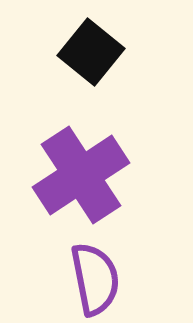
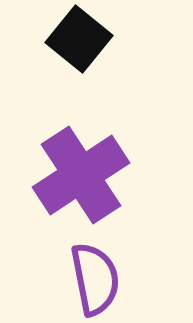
black square: moved 12 px left, 13 px up
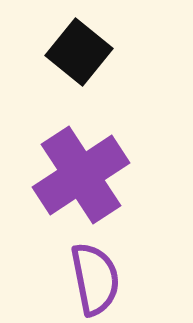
black square: moved 13 px down
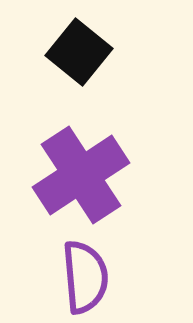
purple semicircle: moved 10 px left, 2 px up; rotated 6 degrees clockwise
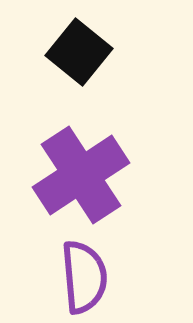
purple semicircle: moved 1 px left
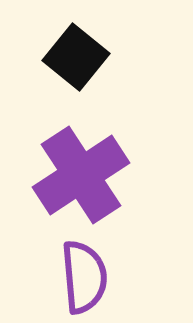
black square: moved 3 px left, 5 px down
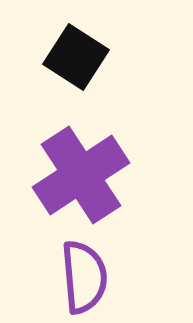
black square: rotated 6 degrees counterclockwise
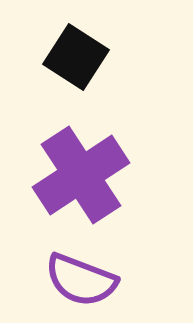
purple semicircle: moved 3 px left, 3 px down; rotated 116 degrees clockwise
